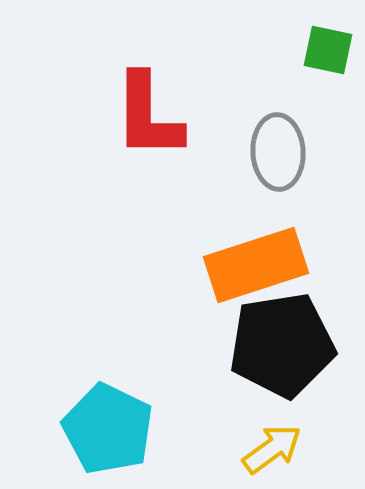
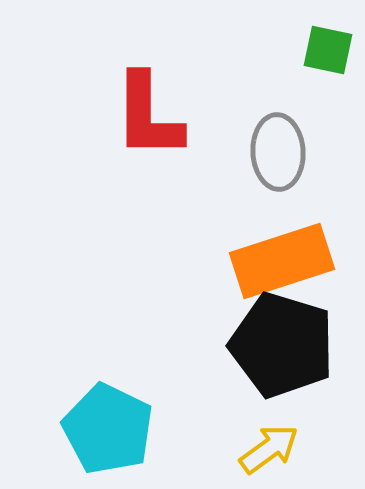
orange rectangle: moved 26 px right, 4 px up
black pentagon: rotated 26 degrees clockwise
yellow arrow: moved 3 px left
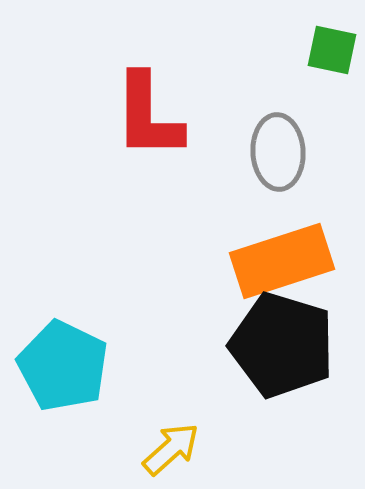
green square: moved 4 px right
cyan pentagon: moved 45 px left, 63 px up
yellow arrow: moved 98 px left; rotated 6 degrees counterclockwise
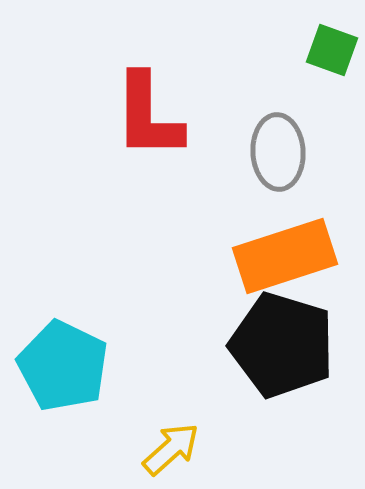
green square: rotated 8 degrees clockwise
orange rectangle: moved 3 px right, 5 px up
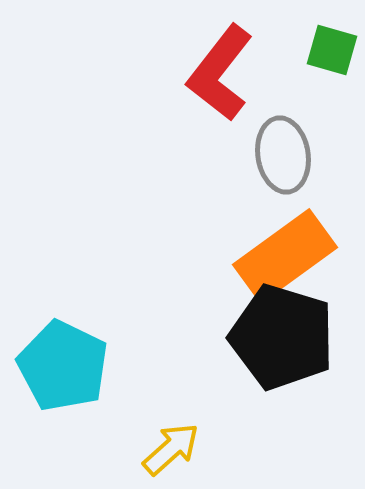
green square: rotated 4 degrees counterclockwise
red L-shape: moved 72 px right, 43 px up; rotated 38 degrees clockwise
gray ellipse: moved 5 px right, 3 px down; rotated 6 degrees counterclockwise
orange rectangle: rotated 18 degrees counterclockwise
black pentagon: moved 8 px up
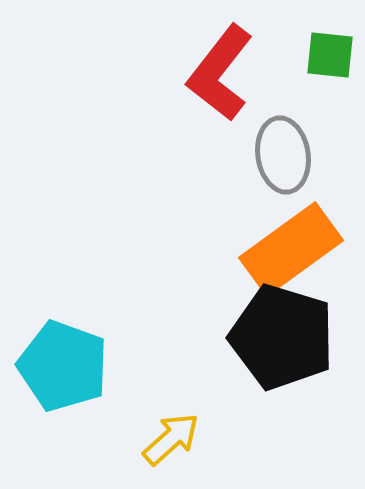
green square: moved 2 px left, 5 px down; rotated 10 degrees counterclockwise
orange rectangle: moved 6 px right, 7 px up
cyan pentagon: rotated 6 degrees counterclockwise
yellow arrow: moved 10 px up
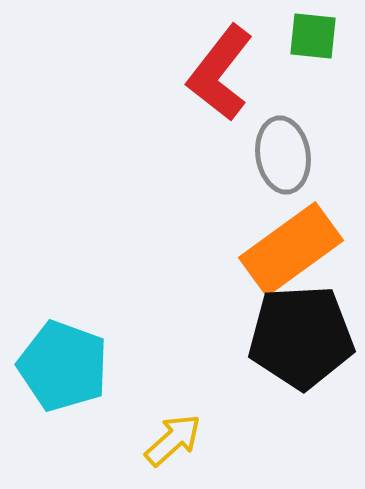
green square: moved 17 px left, 19 px up
black pentagon: moved 19 px right; rotated 20 degrees counterclockwise
yellow arrow: moved 2 px right, 1 px down
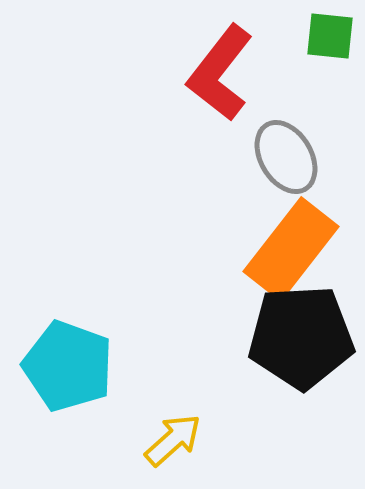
green square: moved 17 px right
gray ellipse: moved 3 px right, 2 px down; rotated 22 degrees counterclockwise
orange rectangle: rotated 16 degrees counterclockwise
cyan pentagon: moved 5 px right
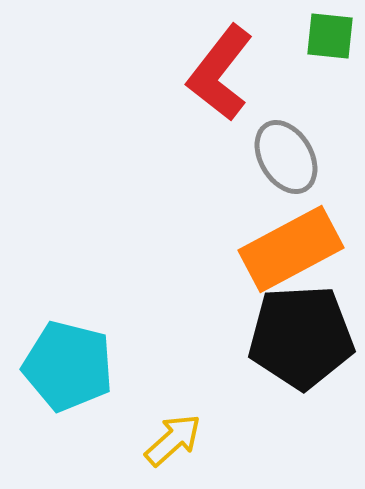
orange rectangle: rotated 24 degrees clockwise
cyan pentagon: rotated 6 degrees counterclockwise
